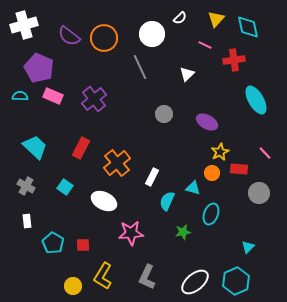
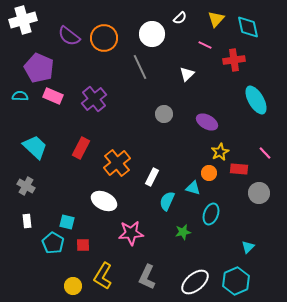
white cross at (24, 25): moved 1 px left, 5 px up
orange circle at (212, 173): moved 3 px left
cyan square at (65, 187): moved 2 px right, 35 px down; rotated 21 degrees counterclockwise
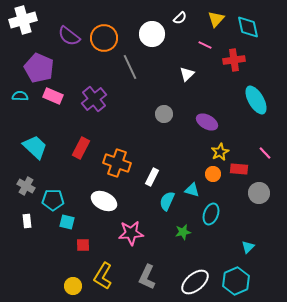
gray line at (140, 67): moved 10 px left
orange cross at (117, 163): rotated 32 degrees counterclockwise
orange circle at (209, 173): moved 4 px right, 1 px down
cyan triangle at (193, 188): moved 1 px left, 2 px down
cyan pentagon at (53, 243): moved 43 px up; rotated 30 degrees counterclockwise
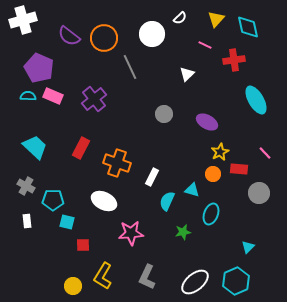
cyan semicircle at (20, 96): moved 8 px right
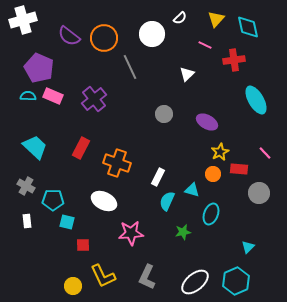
white rectangle at (152, 177): moved 6 px right
yellow L-shape at (103, 276): rotated 56 degrees counterclockwise
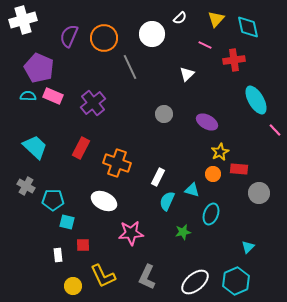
purple semicircle at (69, 36): rotated 75 degrees clockwise
purple cross at (94, 99): moved 1 px left, 4 px down
pink line at (265, 153): moved 10 px right, 23 px up
white rectangle at (27, 221): moved 31 px right, 34 px down
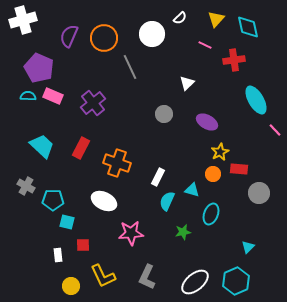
white triangle at (187, 74): moved 9 px down
cyan trapezoid at (35, 147): moved 7 px right, 1 px up
yellow circle at (73, 286): moved 2 px left
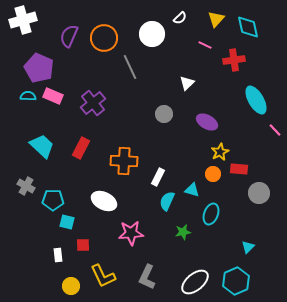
orange cross at (117, 163): moved 7 px right, 2 px up; rotated 16 degrees counterclockwise
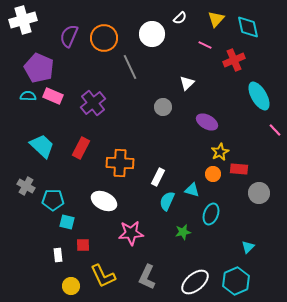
red cross at (234, 60): rotated 15 degrees counterclockwise
cyan ellipse at (256, 100): moved 3 px right, 4 px up
gray circle at (164, 114): moved 1 px left, 7 px up
orange cross at (124, 161): moved 4 px left, 2 px down
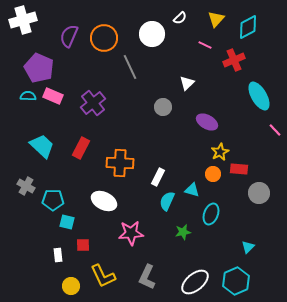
cyan diamond at (248, 27): rotated 75 degrees clockwise
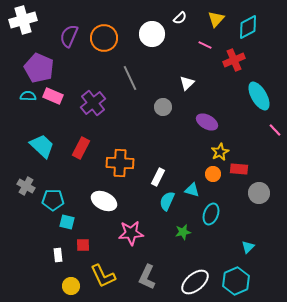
gray line at (130, 67): moved 11 px down
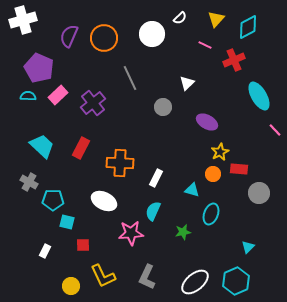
pink rectangle at (53, 96): moved 5 px right, 1 px up; rotated 66 degrees counterclockwise
white rectangle at (158, 177): moved 2 px left, 1 px down
gray cross at (26, 186): moved 3 px right, 4 px up
cyan semicircle at (167, 201): moved 14 px left, 10 px down
white rectangle at (58, 255): moved 13 px left, 4 px up; rotated 32 degrees clockwise
